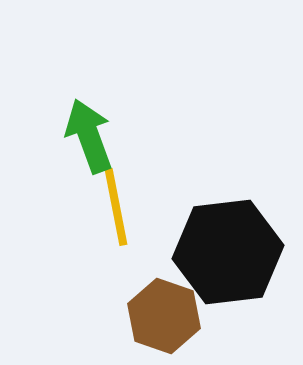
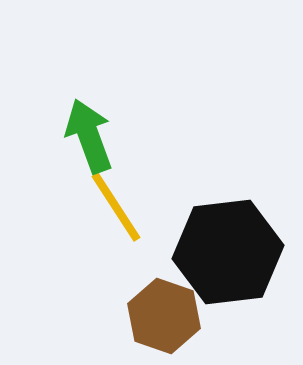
yellow line: rotated 22 degrees counterclockwise
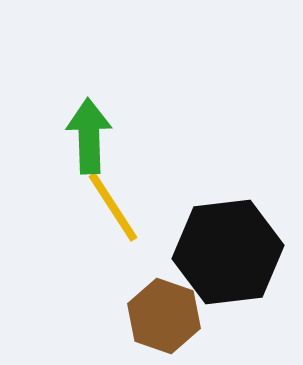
green arrow: rotated 18 degrees clockwise
yellow line: moved 3 px left
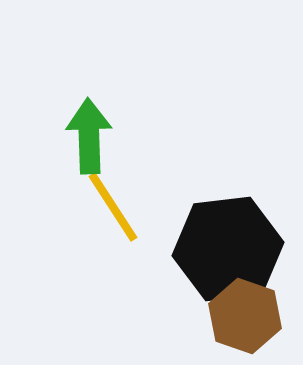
black hexagon: moved 3 px up
brown hexagon: moved 81 px right
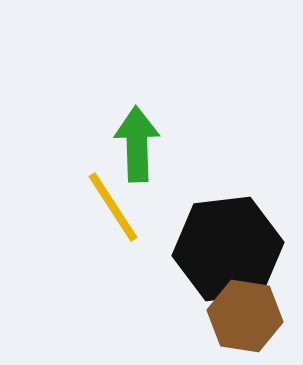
green arrow: moved 48 px right, 8 px down
brown hexagon: rotated 10 degrees counterclockwise
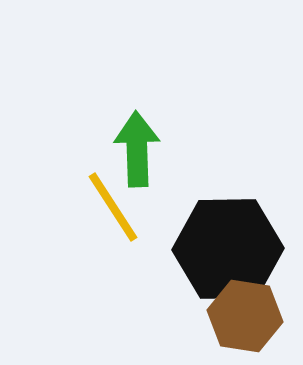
green arrow: moved 5 px down
black hexagon: rotated 6 degrees clockwise
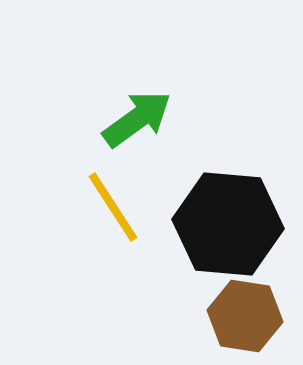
green arrow: moved 30 px up; rotated 56 degrees clockwise
black hexagon: moved 25 px up; rotated 6 degrees clockwise
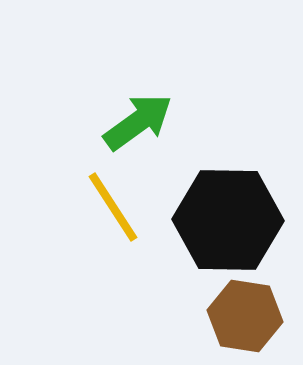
green arrow: moved 1 px right, 3 px down
black hexagon: moved 4 px up; rotated 4 degrees counterclockwise
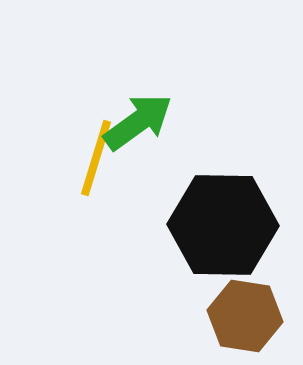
yellow line: moved 17 px left, 49 px up; rotated 50 degrees clockwise
black hexagon: moved 5 px left, 5 px down
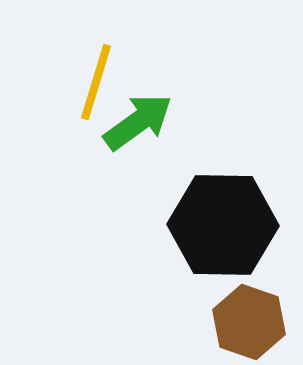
yellow line: moved 76 px up
brown hexagon: moved 4 px right, 6 px down; rotated 10 degrees clockwise
